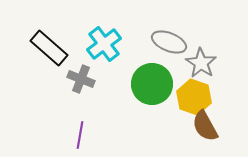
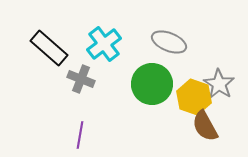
gray star: moved 18 px right, 21 px down
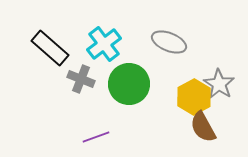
black rectangle: moved 1 px right
green circle: moved 23 px left
yellow hexagon: rotated 12 degrees clockwise
brown semicircle: moved 2 px left, 1 px down
purple line: moved 16 px right, 2 px down; rotated 60 degrees clockwise
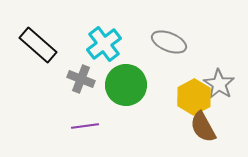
black rectangle: moved 12 px left, 3 px up
green circle: moved 3 px left, 1 px down
purple line: moved 11 px left, 11 px up; rotated 12 degrees clockwise
